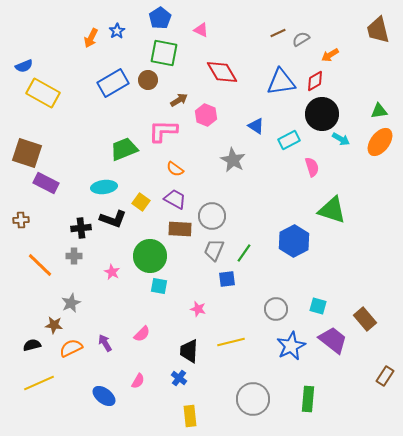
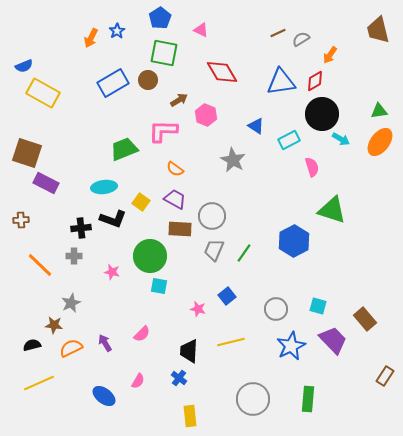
orange arrow at (330, 55): rotated 24 degrees counterclockwise
pink star at (112, 272): rotated 14 degrees counterclockwise
blue square at (227, 279): moved 17 px down; rotated 30 degrees counterclockwise
purple trapezoid at (333, 340): rotated 8 degrees clockwise
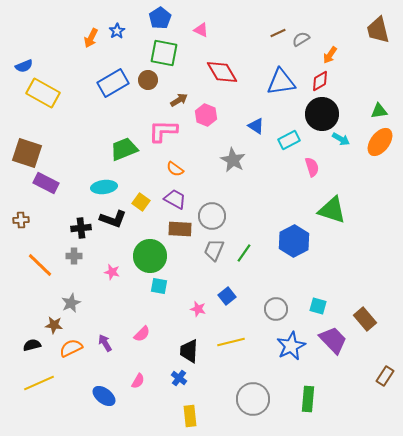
red diamond at (315, 81): moved 5 px right
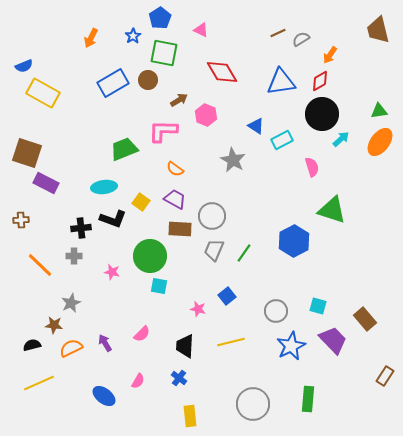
blue star at (117, 31): moved 16 px right, 5 px down
cyan arrow at (341, 139): rotated 72 degrees counterclockwise
cyan rectangle at (289, 140): moved 7 px left
gray circle at (276, 309): moved 2 px down
black trapezoid at (189, 351): moved 4 px left, 5 px up
gray circle at (253, 399): moved 5 px down
